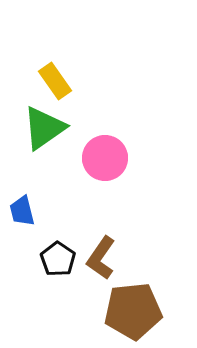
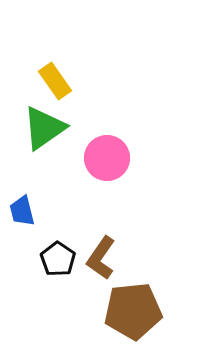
pink circle: moved 2 px right
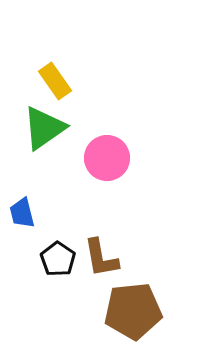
blue trapezoid: moved 2 px down
brown L-shape: rotated 45 degrees counterclockwise
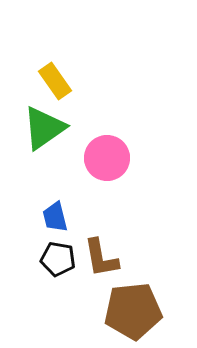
blue trapezoid: moved 33 px right, 4 px down
black pentagon: rotated 24 degrees counterclockwise
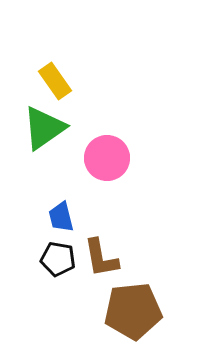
blue trapezoid: moved 6 px right
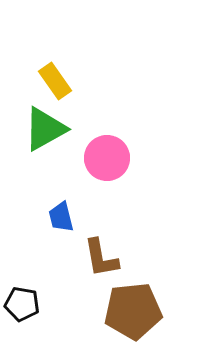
green triangle: moved 1 px right, 1 px down; rotated 6 degrees clockwise
black pentagon: moved 36 px left, 45 px down
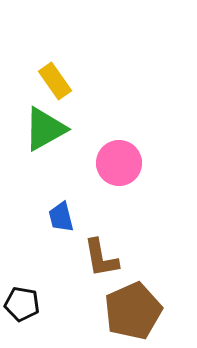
pink circle: moved 12 px right, 5 px down
brown pentagon: rotated 18 degrees counterclockwise
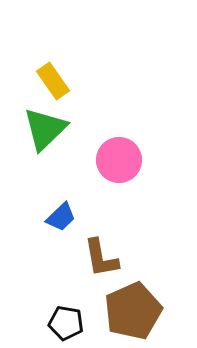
yellow rectangle: moved 2 px left
green triangle: rotated 15 degrees counterclockwise
pink circle: moved 3 px up
blue trapezoid: rotated 120 degrees counterclockwise
black pentagon: moved 44 px right, 19 px down
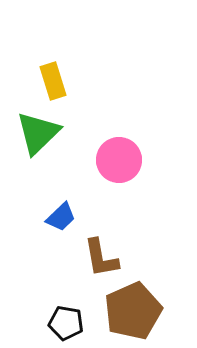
yellow rectangle: rotated 18 degrees clockwise
green triangle: moved 7 px left, 4 px down
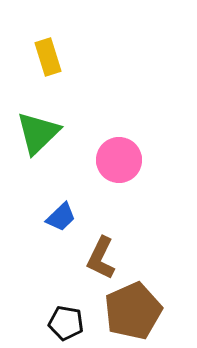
yellow rectangle: moved 5 px left, 24 px up
brown L-shape: rotated 36 degrees clockwise
